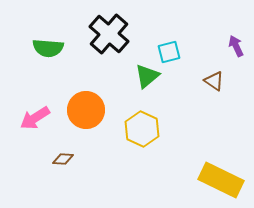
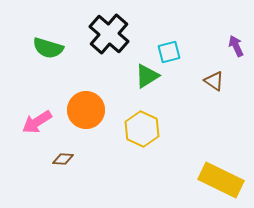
green semicircle: rotated 12 degrees clockwise
green triangle: rotated 8 degrees clockwise
pink arrow: moved 2 px right, 4 px down
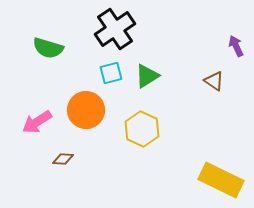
black cross: moved 6 px right, 5 px up; rotated 15 degrees clockwise
cyan square: moved 58 px left, 21 px down
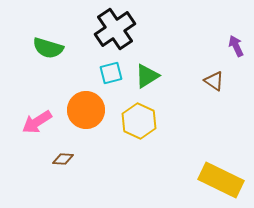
yellow hexagon: moved 3 px left, 8 px up
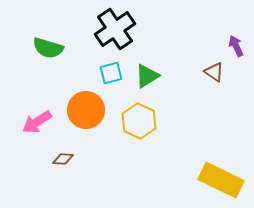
brown triangle: moved 9 px up
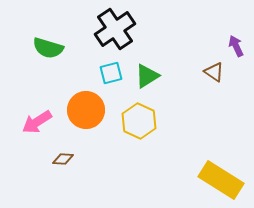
yellow rectangle: rotated 6 degrees clockwise
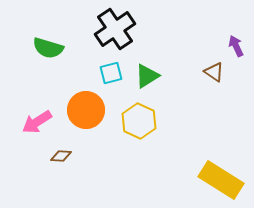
brown diamond: moved 2 px left, 3 px up
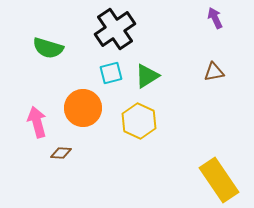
purple arrow: moved 21 px left, 28 px up
brown triangle: rotated 45 degrees counterclockwise
orange circle: moved 3 px left, 2 px up
pink arrow: rotated 108 degrees clockwise
brown diamond: moved 3 px up
yellow rectangle: moved 2 px left; rotated 24 degrees clockwise
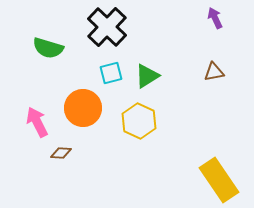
black cross: moved 8 px left, 2 px up; rotated 12 degrees counterclockwise
pink arrow: rotated 12 degrees counterclockwise
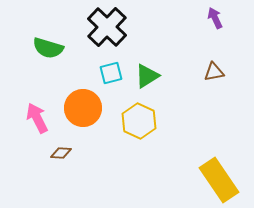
pink arrow: moved 4 px up
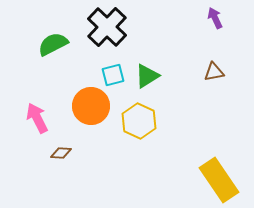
green semicircle: moved 5 px right, 4 px up; rotated 136 degrees clockwise
cyan square: moved 2 px right, 2 px down
orange circle: moved 8 px right, 2 px up
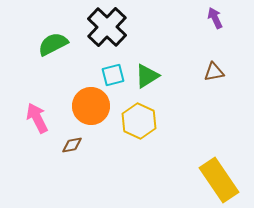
brown diamond: moved 11 px right, 8 px up; rotated 15 degrees counterclockwise
